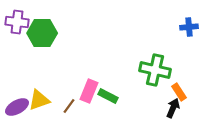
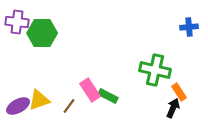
pink rectangle: moved 1 px right, 1 px up; rotated 55 degrees counterclockwise
purple ellipse: moved 1 px right, 1 px up
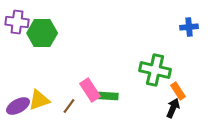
orange rectangle: moved 1 px left, 1 px up
green rectangle: rotated 24 degrees counterclockwise
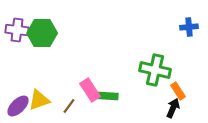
purple cross: moved 8 px down
purple ellipse: rotated 15 degrees counterclockwise
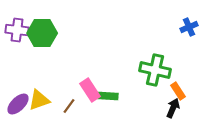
blue cross: rotated 18 degrees counterclockwise
purple ellipse: moved 2 px up
